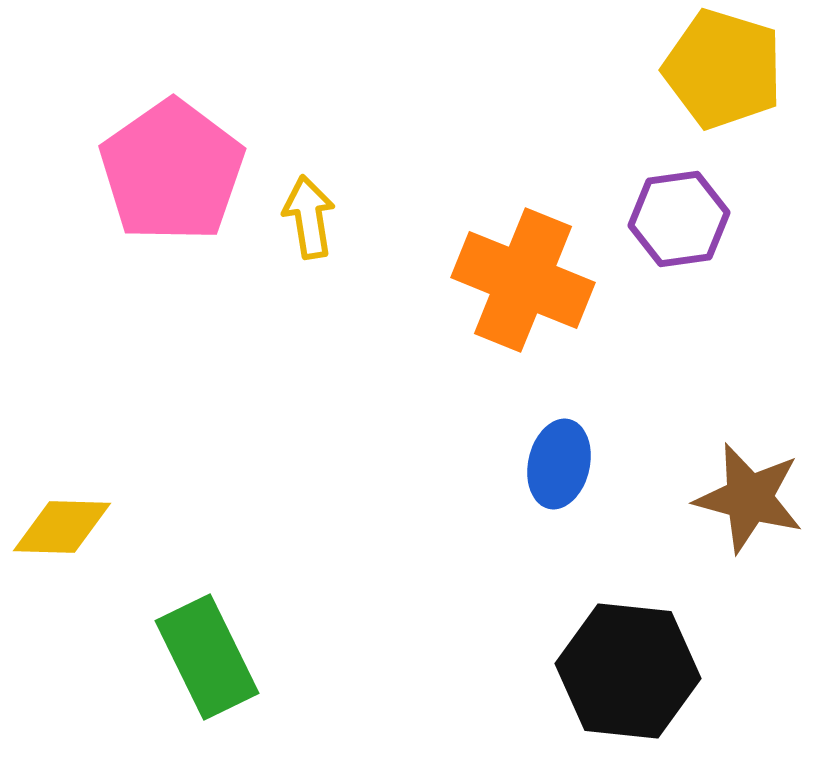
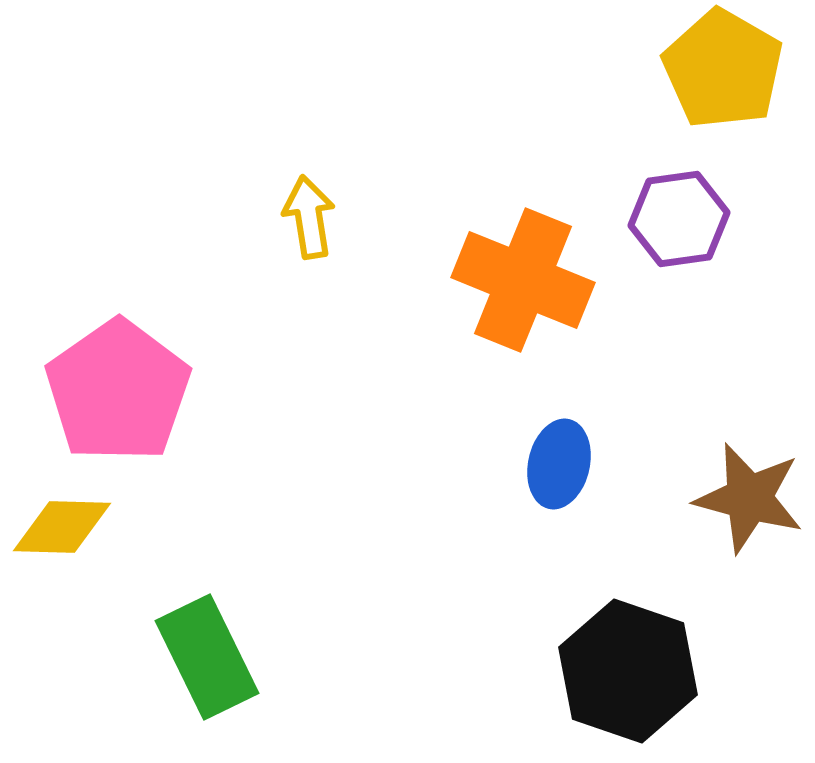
yellow pentagon: rotated 13 degrees clockwise
pink pentagon: moved 54 px left, 220 px down
black hexagon: rotated 13 degrees clockwise
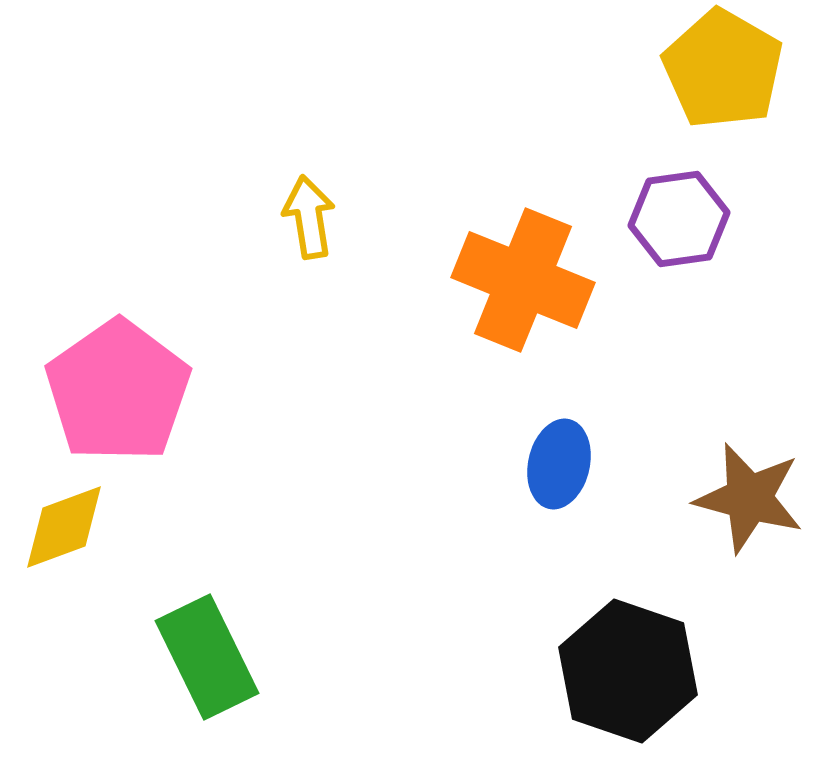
yellow diamond: moved 2 px right; rotated 22 degrees counterclockwise
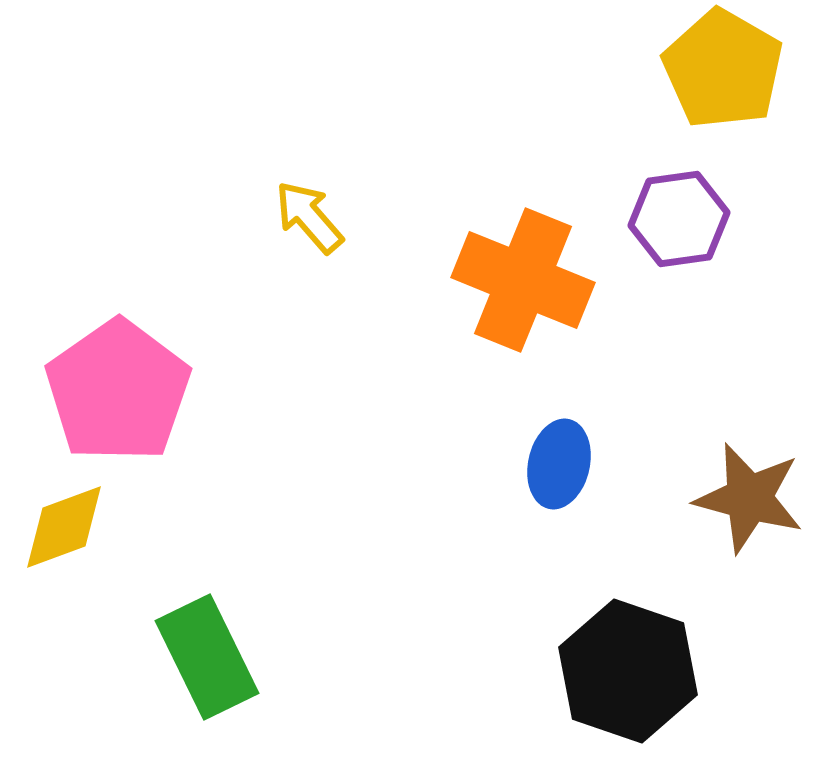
yellow arrow: rotated 32 degrees counterclockwise
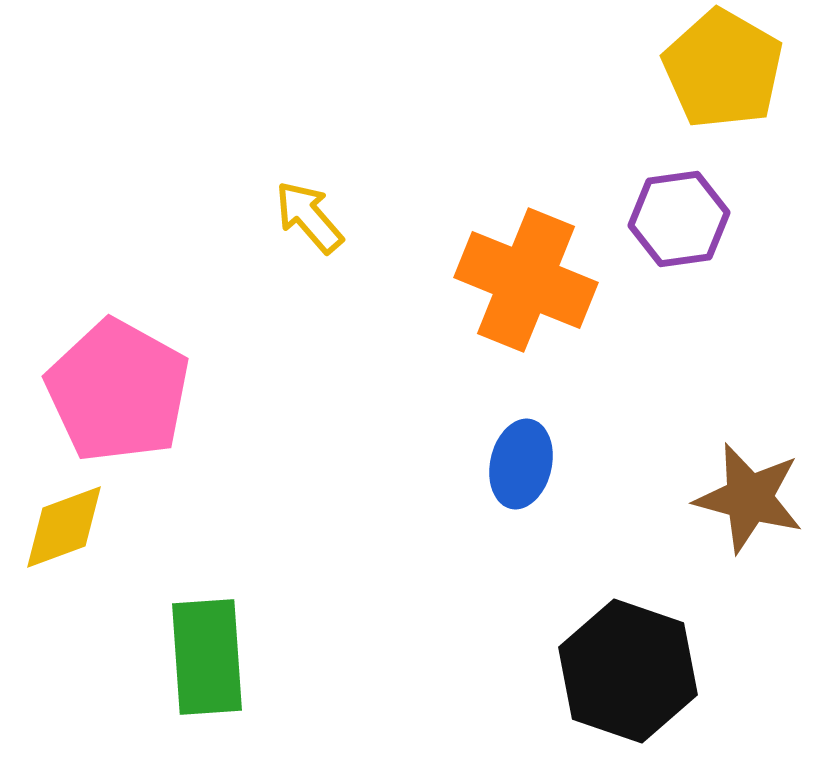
orange cross: moved 3 px right
pink pentagon: rotated 8 degrees counterclockwise
blue ellipse: moved 38 px left
green rectangle: rotated 22 degrees clockwise
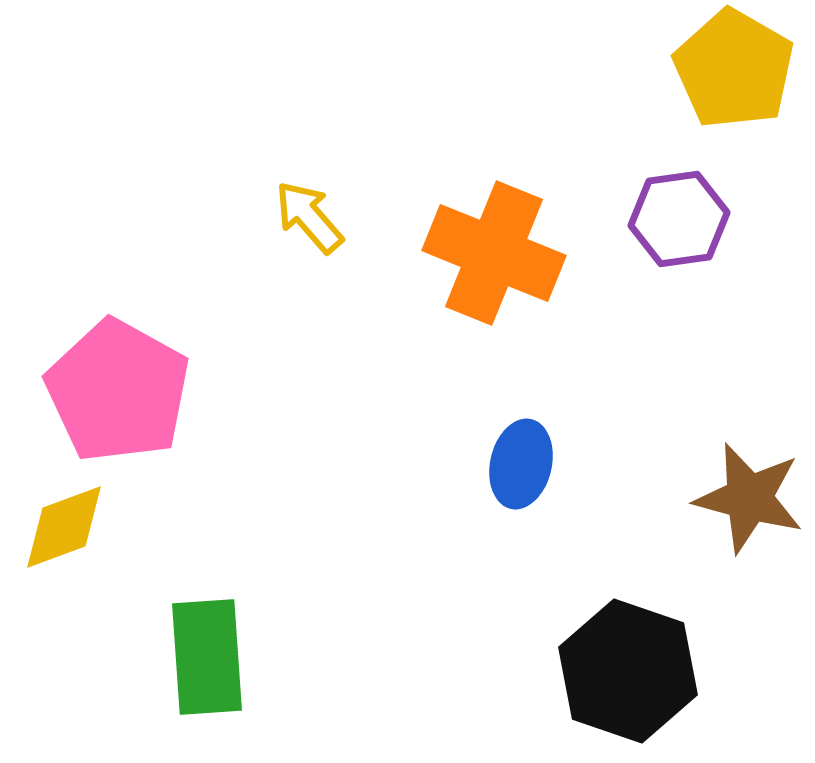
yellow pentagon: moved 11 px right
orange cross: moved 32 px left, 27 px up
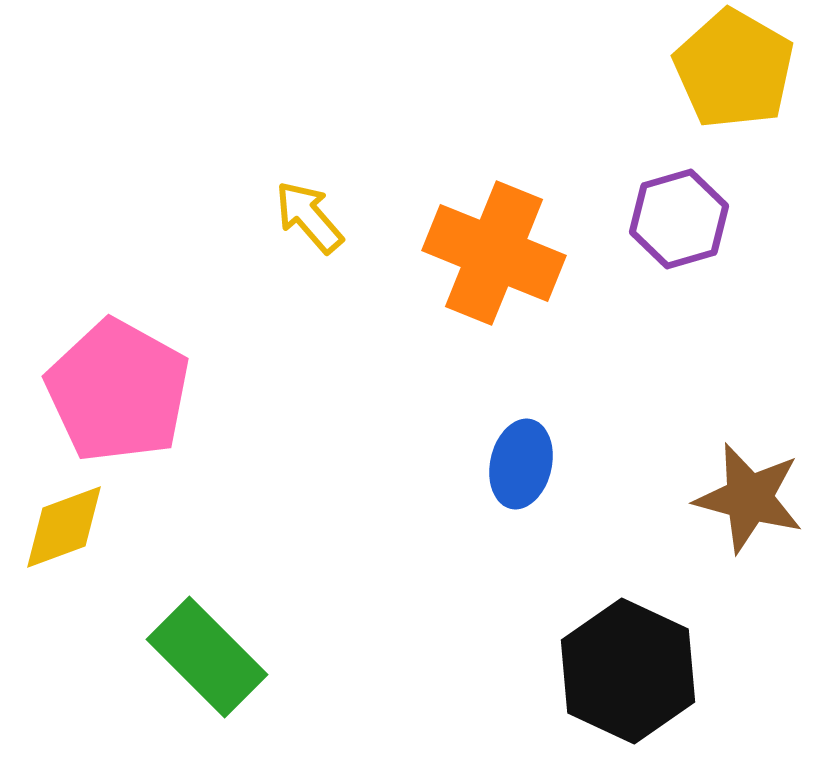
purple hexagon: rotated 8 degrees counterclockwise
green rectangle: rotated 41 degrees counterclockwise
black hexagon: rotated 6 degrees clockwise
